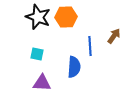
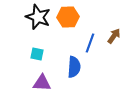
orange hexagon: moved 2 px right
blue line: moved 3 px up; rotated 24 degrees clockwise
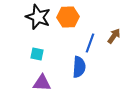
blue semicircle: moved 5 px right
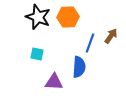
brown arrow: moved 3 px left
purple triangle: moved 12 px right, 1 px up
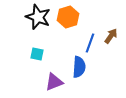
orange hexagon: rotated 15 degrees counterclockwise
purple triangle: rotated 24 degrees counterclockwise
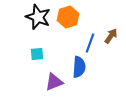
cyan square: rotated 16 degrees counterclockwise
